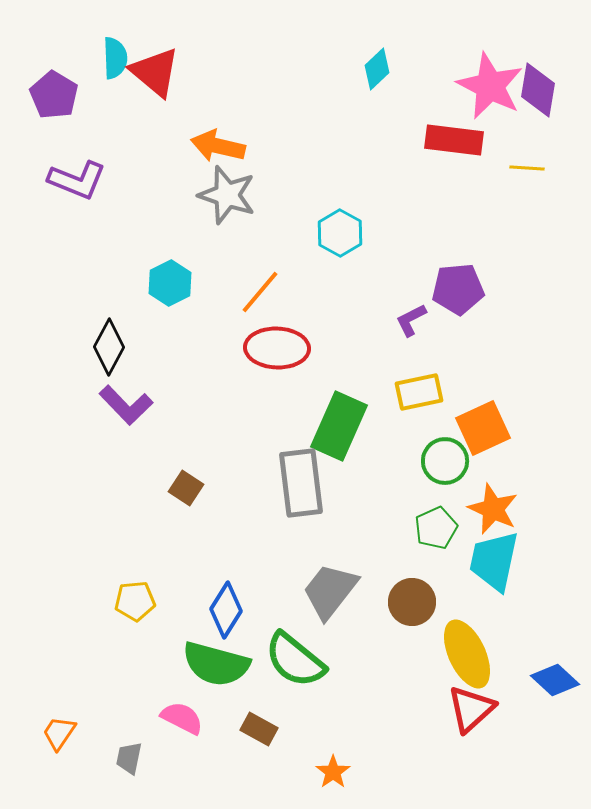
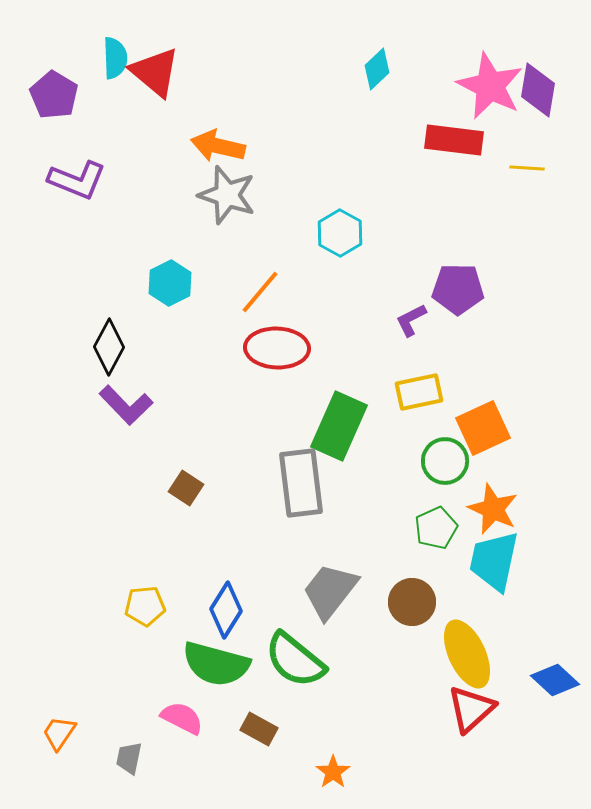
purple pentagon at (458, 289): rotated 6 degrees clockwise
yellow pentagon at (135, 601): moved 10 px right, 5 px down
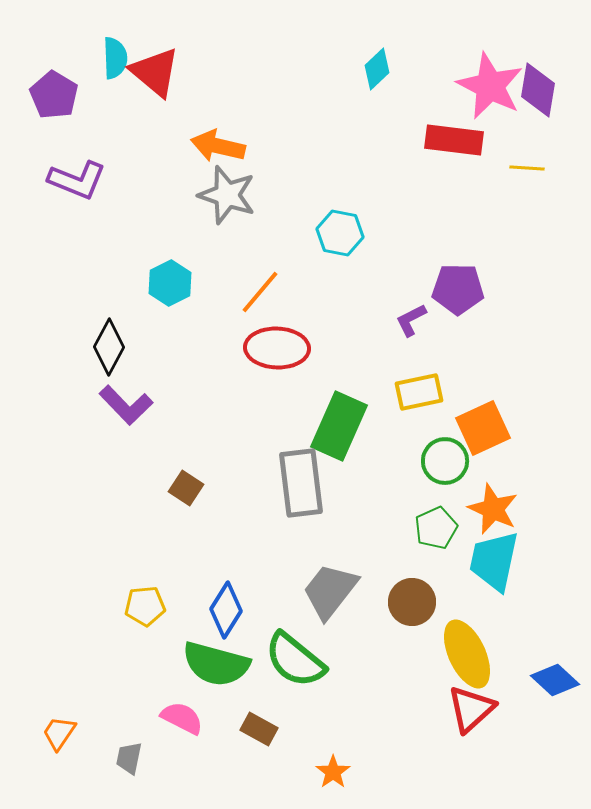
cyan hexagon at (340, 233): rotated 18 degrees counterclockwise
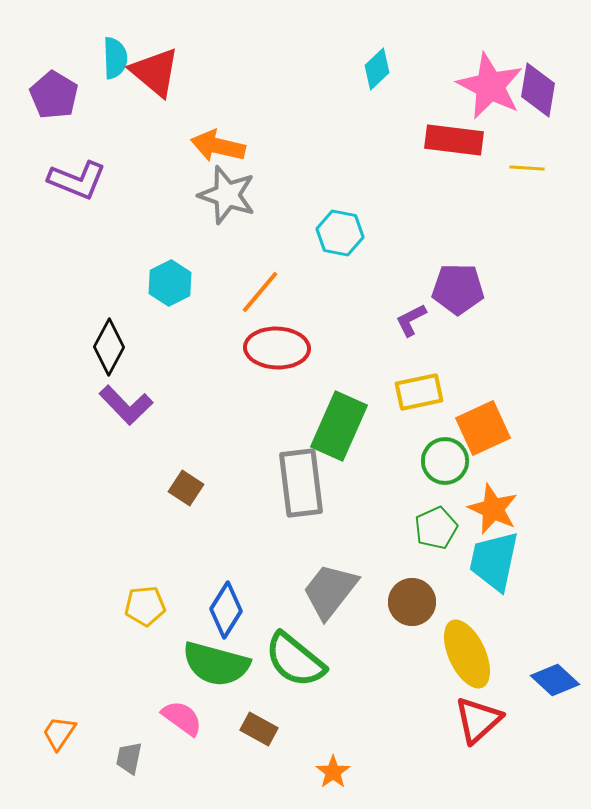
red triangle at (471, 709): moved 7 px right, 11 px down
pink semicircle at (182, 718): rotated 9 degrees clockwise
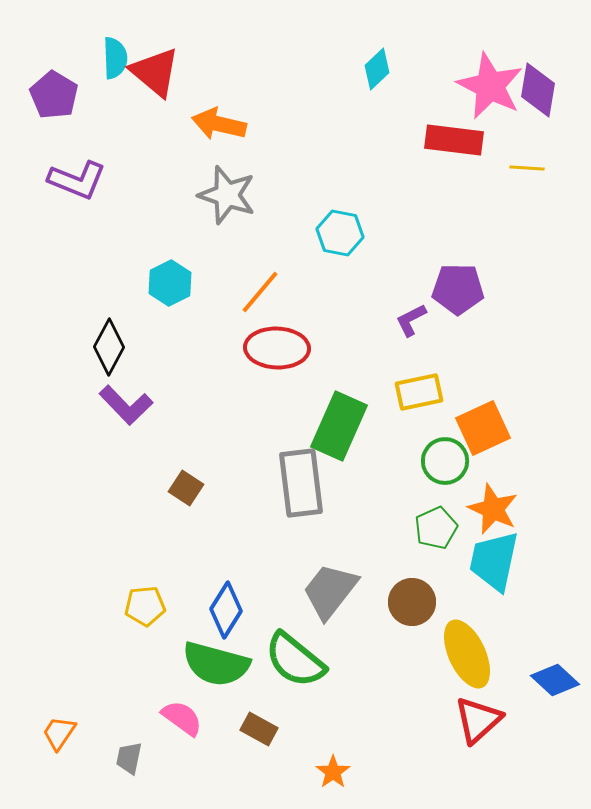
orange arrow at (218, 146): moved 1 px right, 22 px up
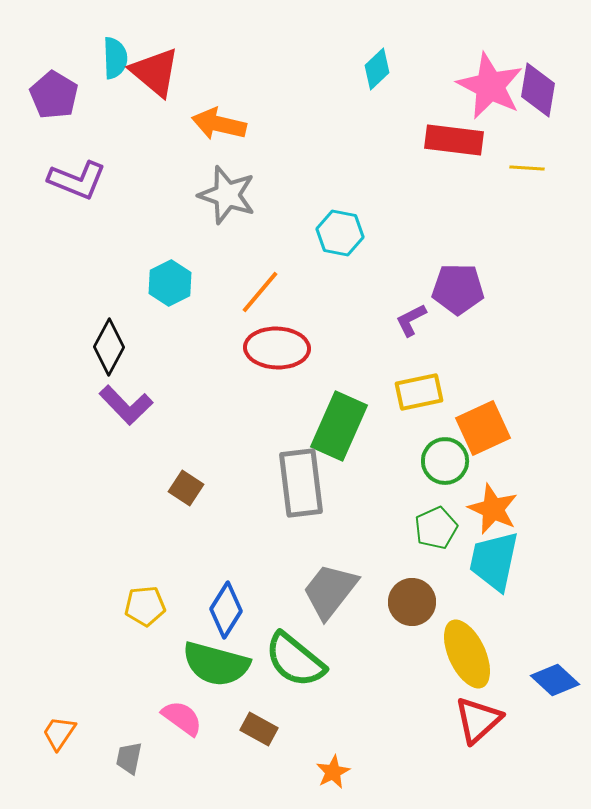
orange star at (333, 772): rotated 8 degrees clockwise
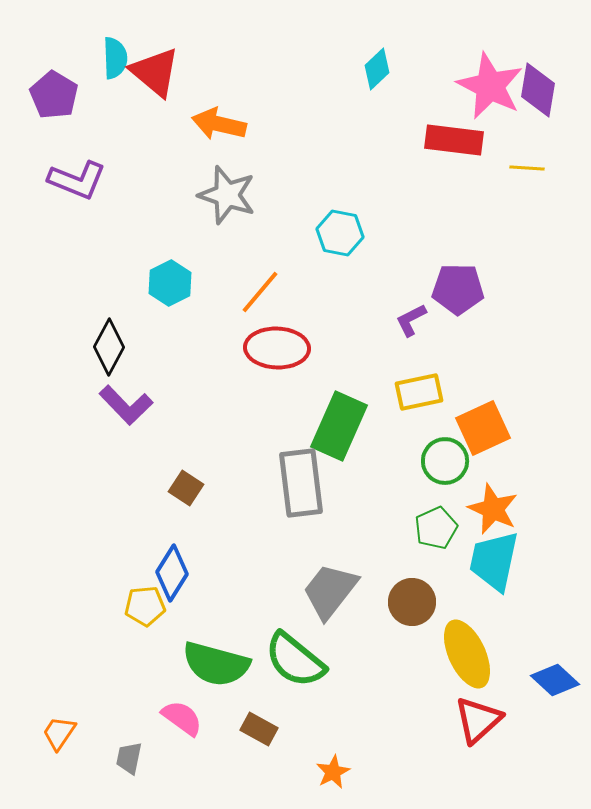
blue diamond at (226, 610): moved 54 px left, 37 px up
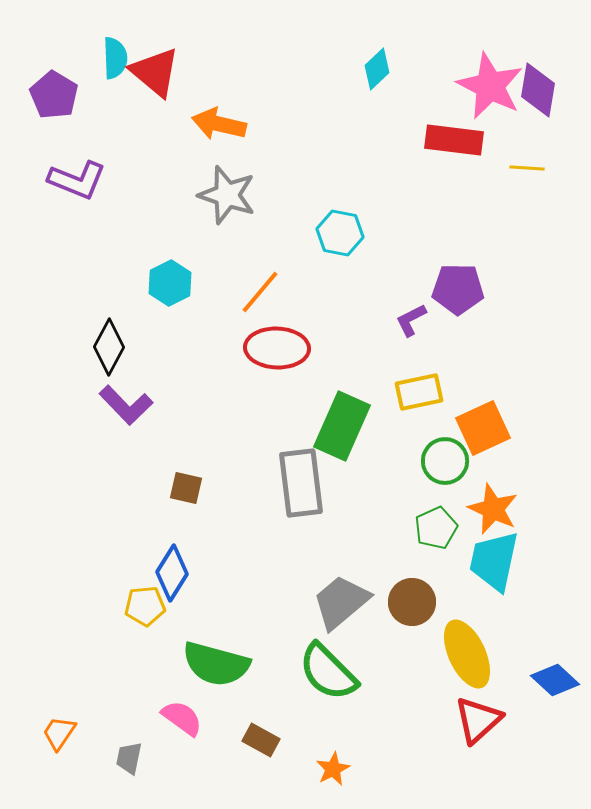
green rectangle at (339, 426): moved 3 px right
brown square at (186, 488): rotated 20 degrees counterclockwise
gray trapezoid at (330, 591): moved 11 px right, 11 px down; rotated 12 degrees clockwise
green semicircle at (295, 660): moved 33 px right, 12 px down; rotated 6 degrees clockwise
brown rectangle at (259, 729): moved 2 px right, 11 px down
orange star at (333, 772): moved 3 px up
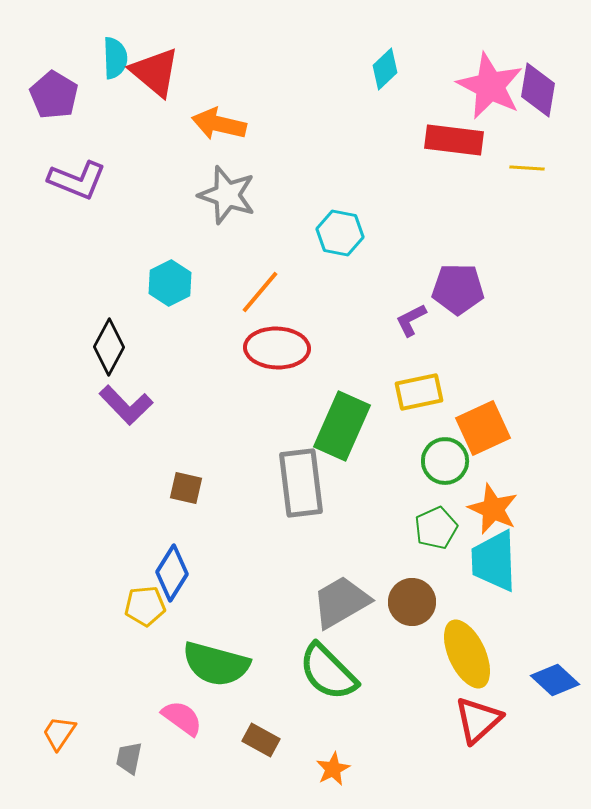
cyan diamond at (377, 69): moved 8 px right
cyan trapezoid at (494, 561): rotated 14 degrees counterclockwise
gray trapezoid at (341, 602): rotated 10 degrees clockwise
